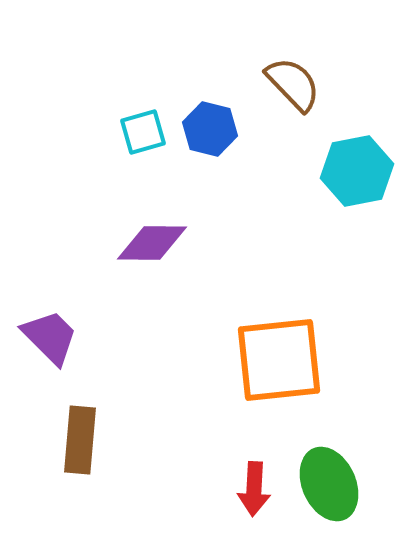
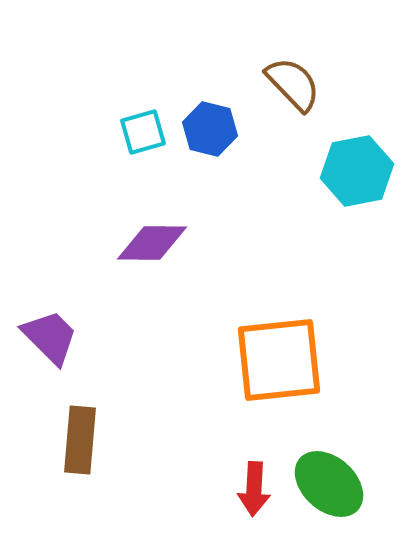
green ellipse: rotated 24 degrees counterclockwise
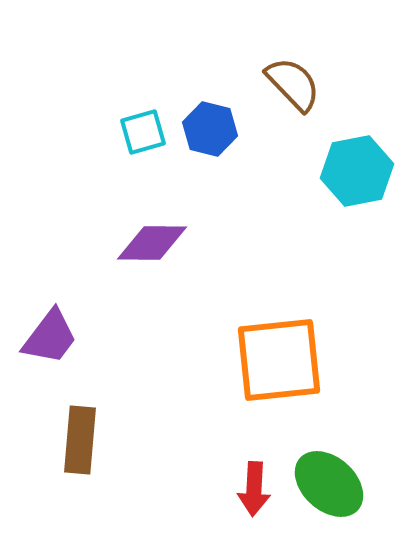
purple trapezoid: rotated 82 degrees clockwise
